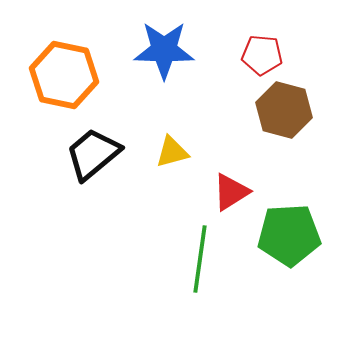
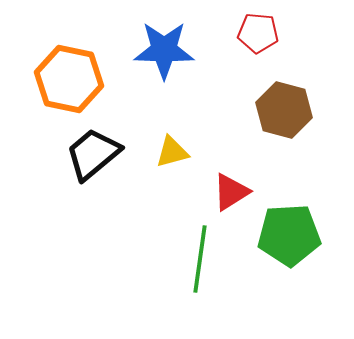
red pentagon: moved 4 px left, 22 px up
orange hexagon: moved 5 px right, 4 px down
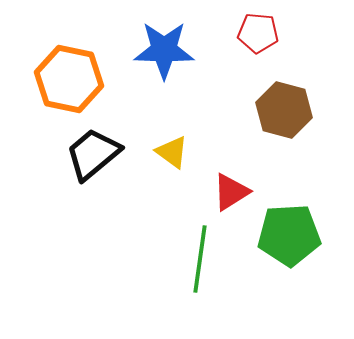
yellow triangle: rotated 51 degrees clockwise
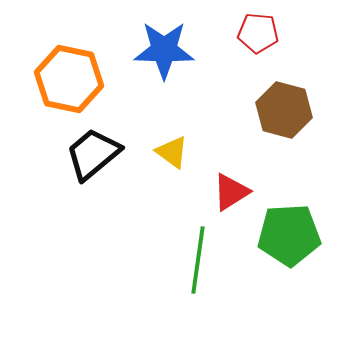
green line: moved 2 px left, 1 px down
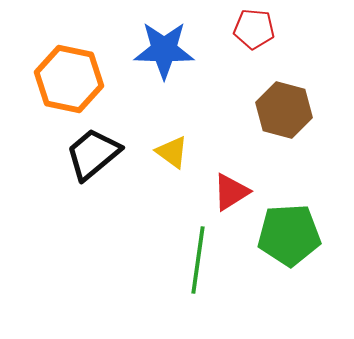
red pentagon: moved 4 px left, 4 px up
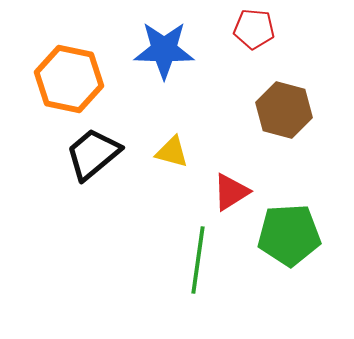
yellow triangle: rotated 21 degrees counterclockwise
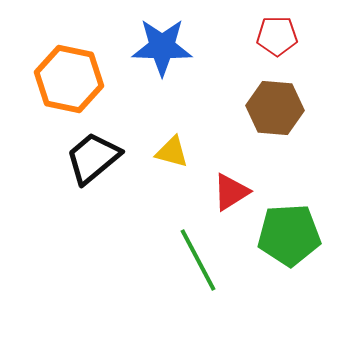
red pentagon: moved 23 px right, 7 px down; rotated 6 degrees counterclockwise
blue star: moved 2 px left, 3 px up
brown hexagon: moved 9 px left, 2 px up; rotated 10 degrees counterclockwise
black trapezoid: moved 4 px down
green line: rotated 36 degrees counterclockwise
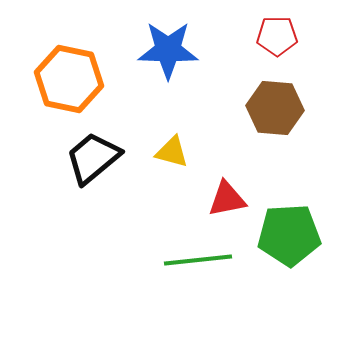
blue star: moved 6 px right, 3 px down
red triangle: moved 4 px left, 7 px down; rotated 21 degrees clockwise
green line: rotated 68 degrees counterclockwise
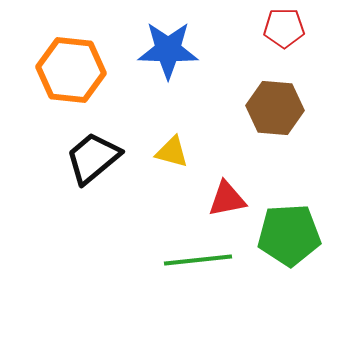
red pentagon: moved 7 px right, 8 px up
orange hexagon: moved 2 px right, 9 px up; rotated 6 degrees counterclockwise
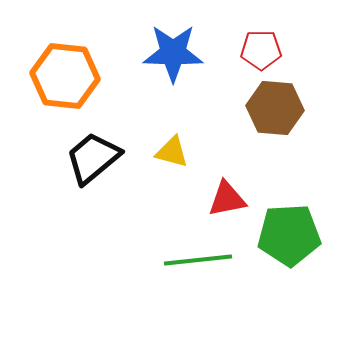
red pentagon: moved 23 px left, 22 px down
blue star: moved 5 px right, 3 px down
orange hexagon: moved 6 px left, 6 px down
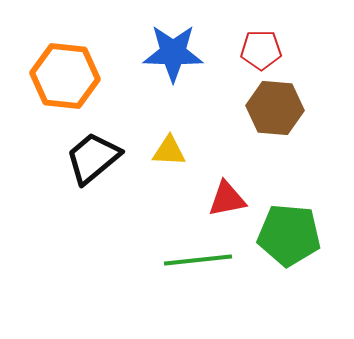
yellow triangle: moved 3 px left, 1 px up; rotated 12 degrees counterclockwise
green pentagon: rotated 8 degrees clockwise
